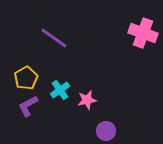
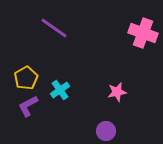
purple line: moved 10 px up
pink star: moved 30 px right, 8 px up
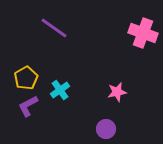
purple circle: moved 2 px up
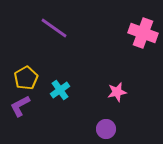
purple L-shape: moved 8 px left
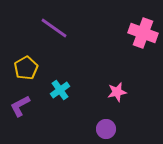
yellow pentagon: moved 10 px up
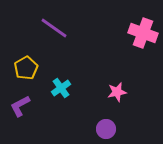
cyan cross: moved 1 px right, 2 px up
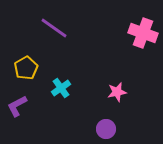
purple L-shape: moved 3 px left
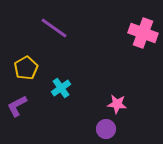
pink star: moved 12 px down; rotated 18 degrees clockwise
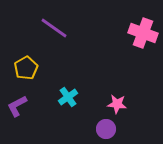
cyan cross: moved 7 px right, 9 px down
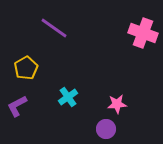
pink star: rotated 12 degrees counterclockwise
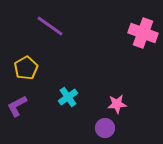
purple line: moved 4 px left, 2 px up
purple circle: moved 1 px left, 1 px up
